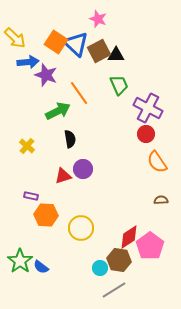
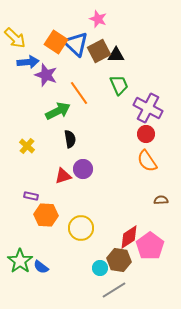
orange semicircle: moved 10 px left, 1 px up
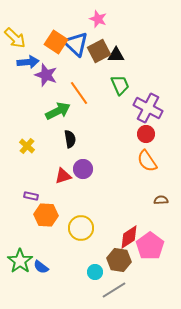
green trapezoid: moved 1 px right
cyan circle: moved 5 px left, 4 px down
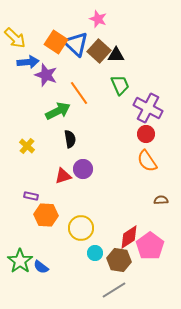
brown square: rotated 20 degrees counterclockwise
cyan circle: moved 19 px up
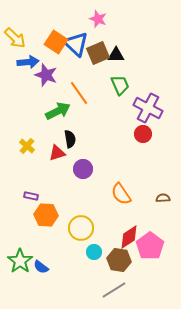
brown square: moved 1 px left, 2 px down; rotated 25 degrees clockwise
red circle: moved 3 px left
orange semicircle: moved 26 px left, 33 px down
red triangle: moved 6 px left, 23 px up
brown semicircle: moved 2 px right, 2 px up
cyan circle: moved 1 px left, 1 px up
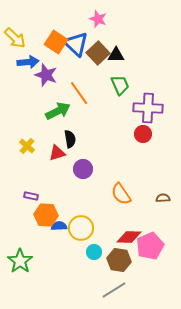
brown square: rotated 20 degrees counterclockwise
purple cross: rotated 24 degrees counterclockwise
red diamond: rotated 35 degrees clockwise
pink pentagon: rotated 12 degrees clockwise
blue semicircle: moved 18 px right, 41 px up; rotated 140 degrees clockwise
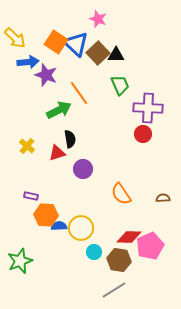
green arrow: moved 1 px right, 1 px up
green star: rotated 15 degrees clockwise
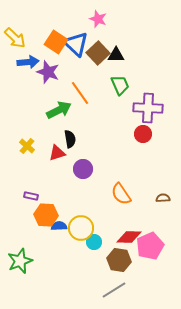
purple star: moved 2 px right, 3 px up
orange line: moved 1 px right
cyan circle: moved 10 px up
